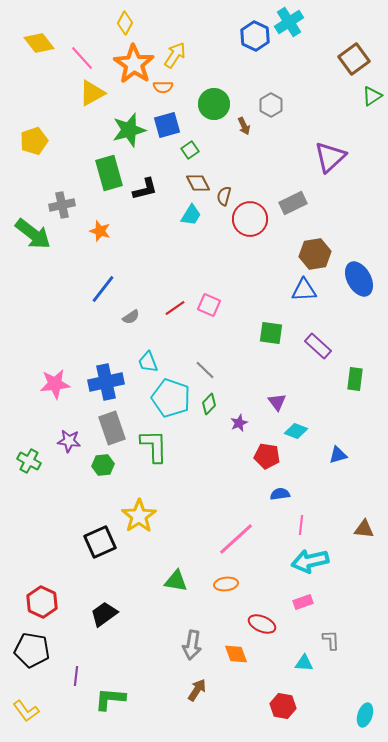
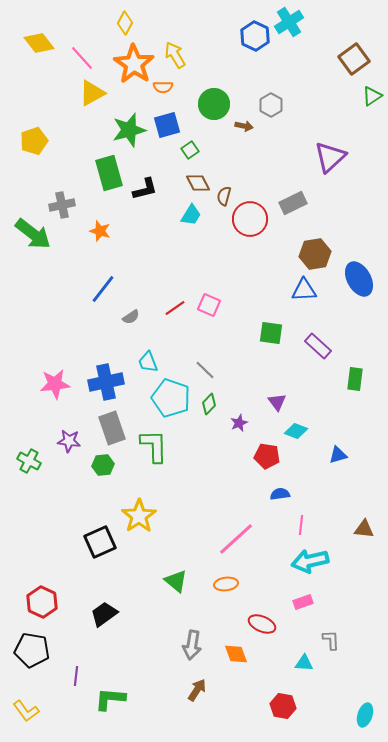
yellow arrow at (175, 55): rotated 64 degrees counterclockwise
brown arrow at (244, 126): rotated 54 degrees counterclockwise
green triangle at (176, 581): rotated 30 degrees clockwise
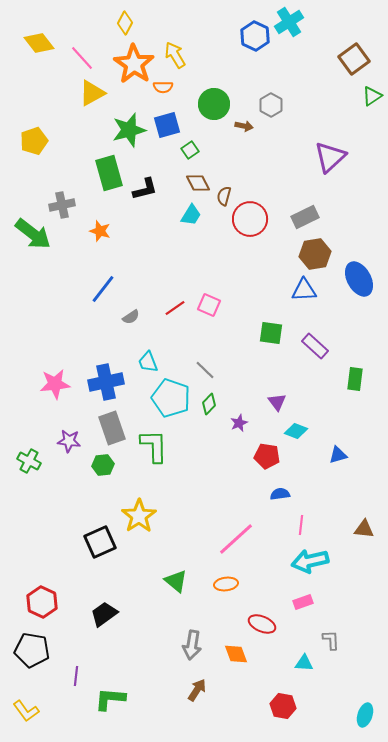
gray rectangle at (293, 203): moved 12 px right, 14 px down
purple rectangle at (318, 346): moved 3 px left
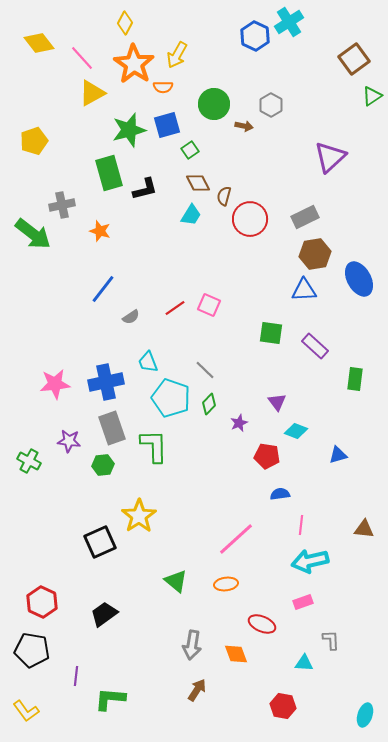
yellow arrow at (175, 55): moved 2 px right; rotated 120 degrees counterclockwise
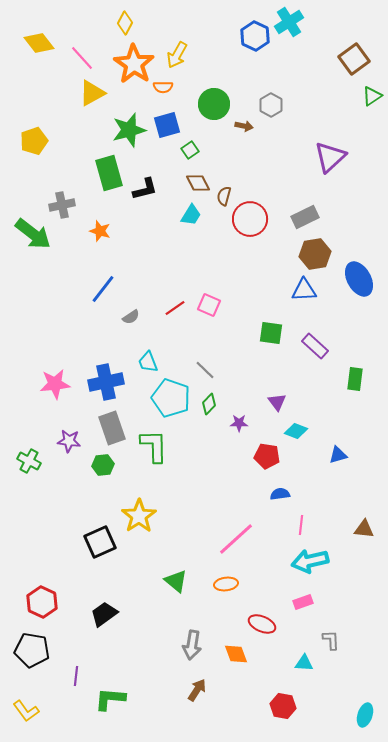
purple star at (239, 423): rotated 24 degrees clockwise
